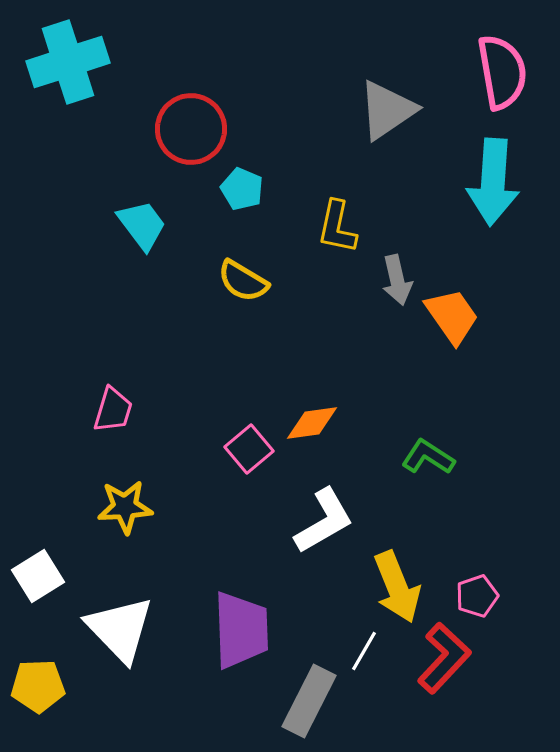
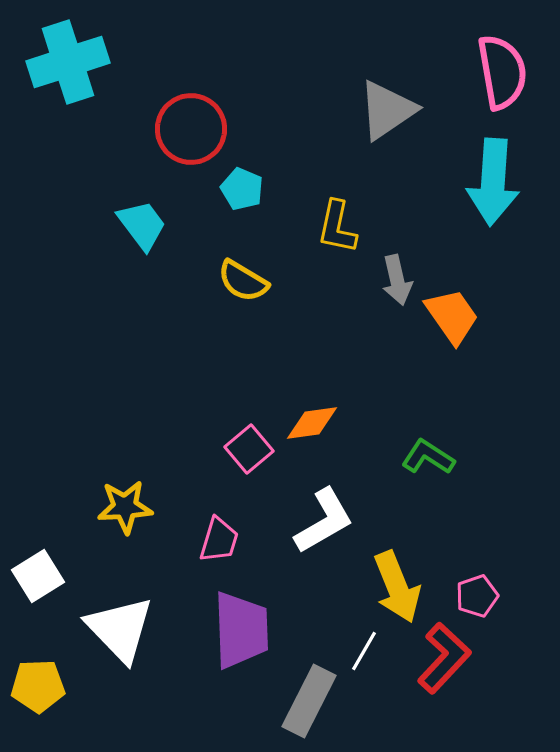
pink trapezoid: moved 106 px right, 130 px down
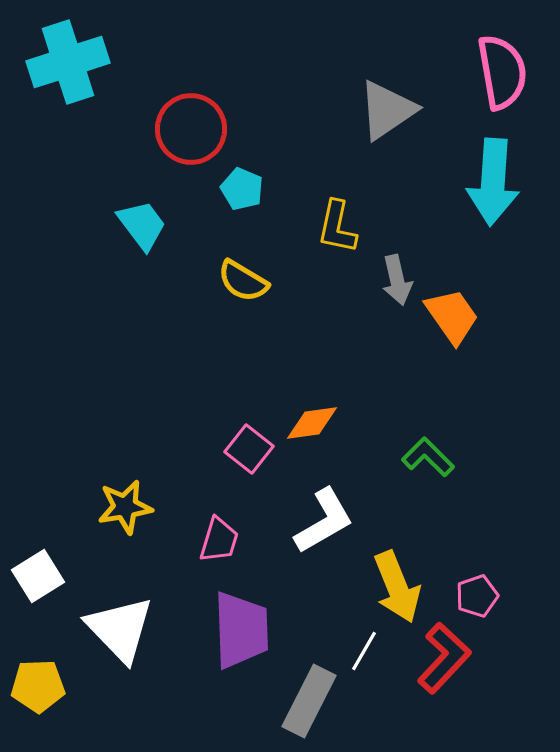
pink square: rotated 12 degrees counterclockwise
green L-shape: rotated 12 degrees clockwise
yellow star: rotated 6 degrees counterclockwise
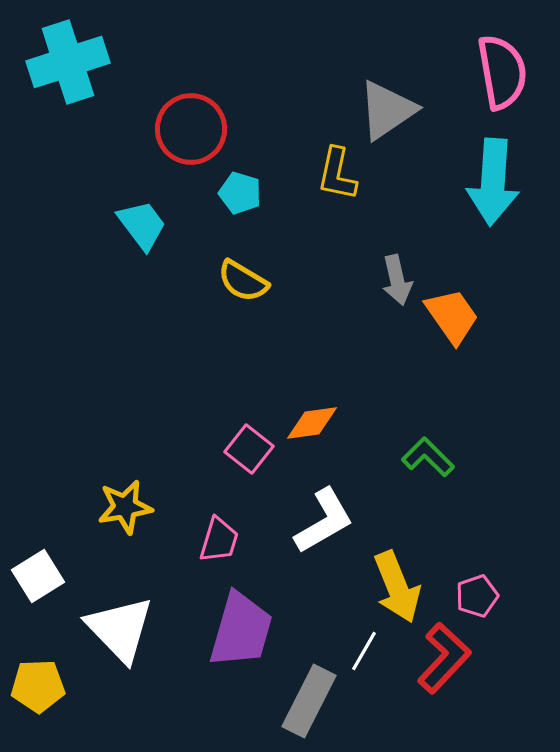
cyan pentagon: moved 2 px left, 4 px down; rotated 6 degrees counterclockwise
yellow L-shape: moved 53 px up
purple trapezoid: rotated 18 degrees clockwise
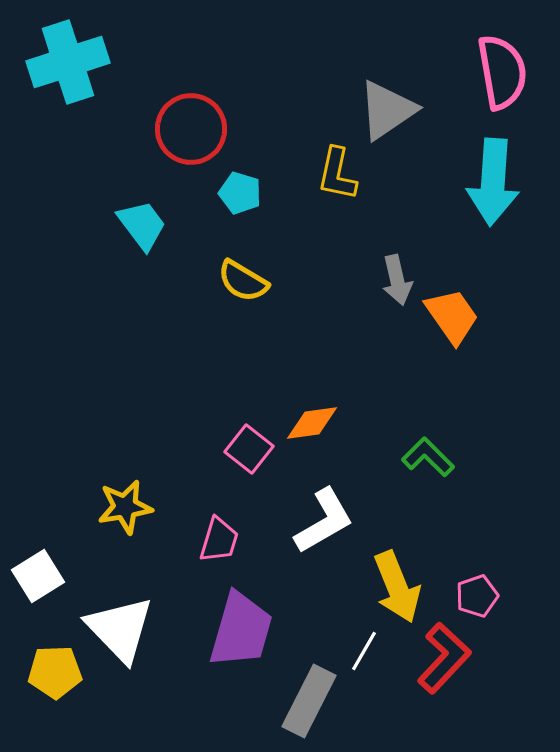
yellow pentagon: moved 17 px right, 14 px up
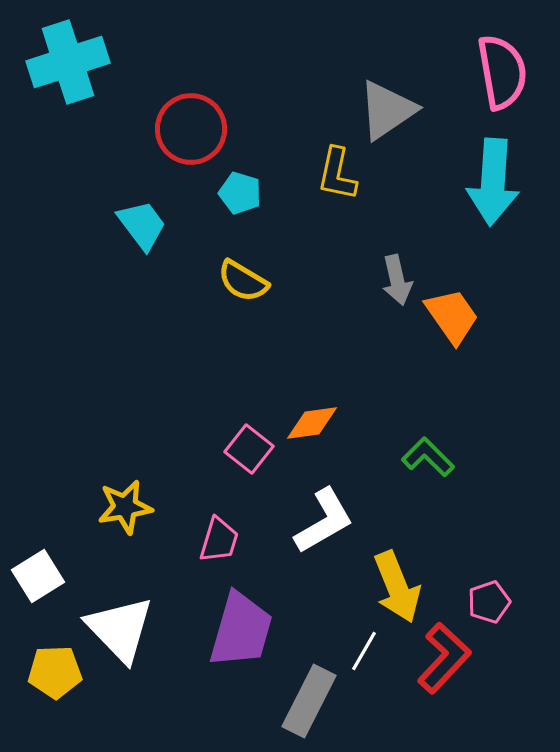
pink pentagon: moved 12 px right, 6 px down
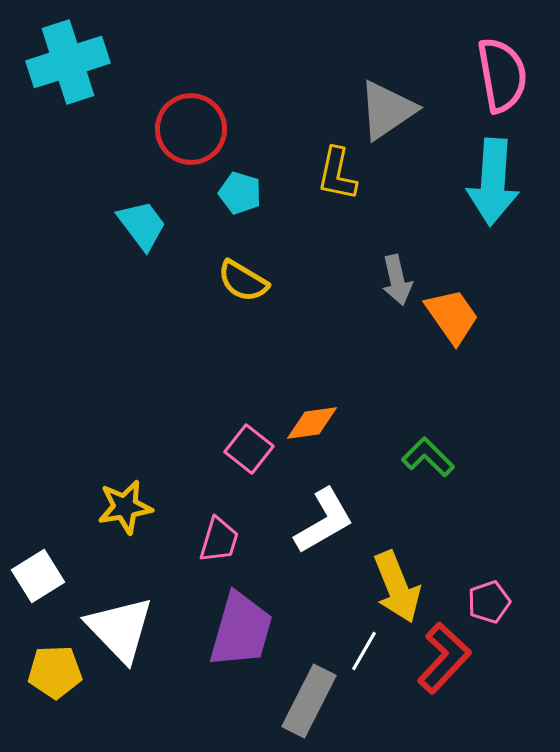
pink semicircle: moved 3 px down
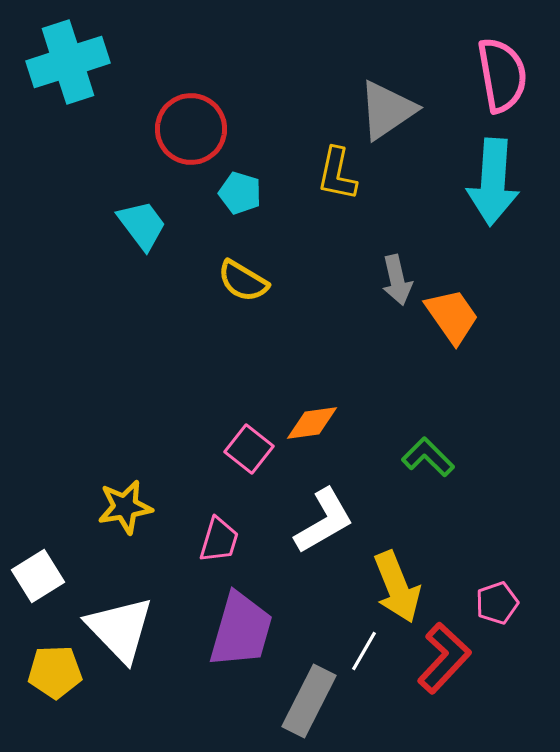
pink pentagon: moved 8 px right, 1 px down
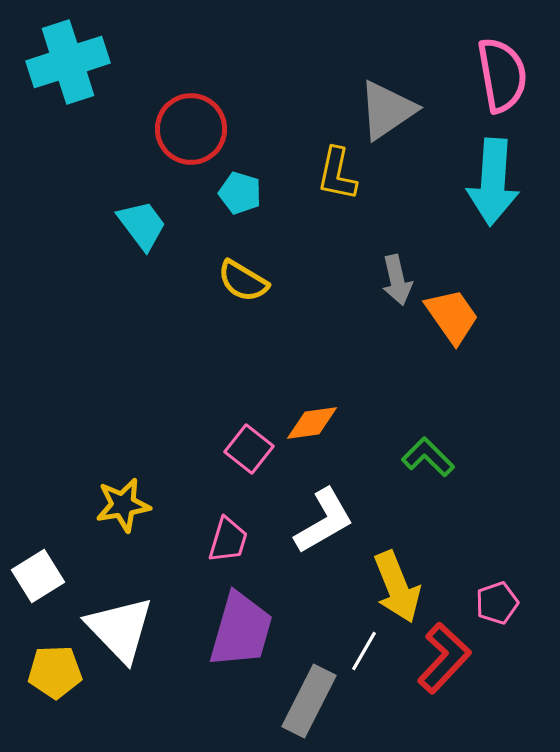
yellow star: moved 2 px left, 2 px up
pink trapezoid: moved 9 px right
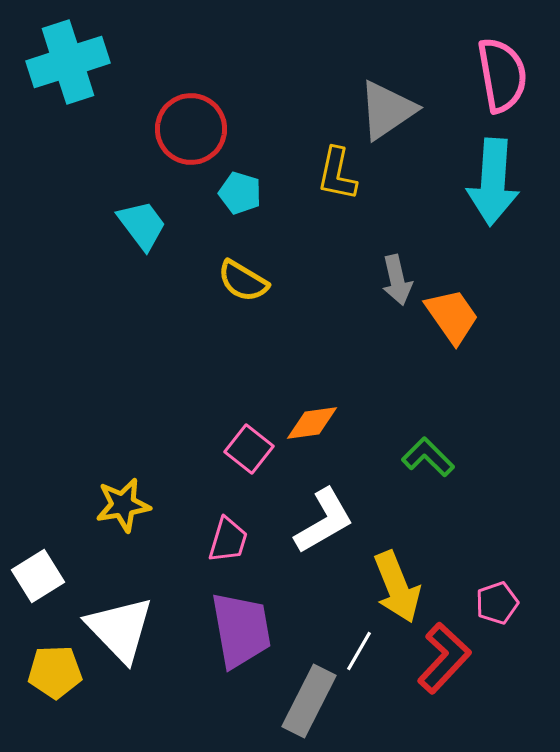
purple trapezoid: rotated 26 degrees counterclockwise
white line: moved 5 px left
